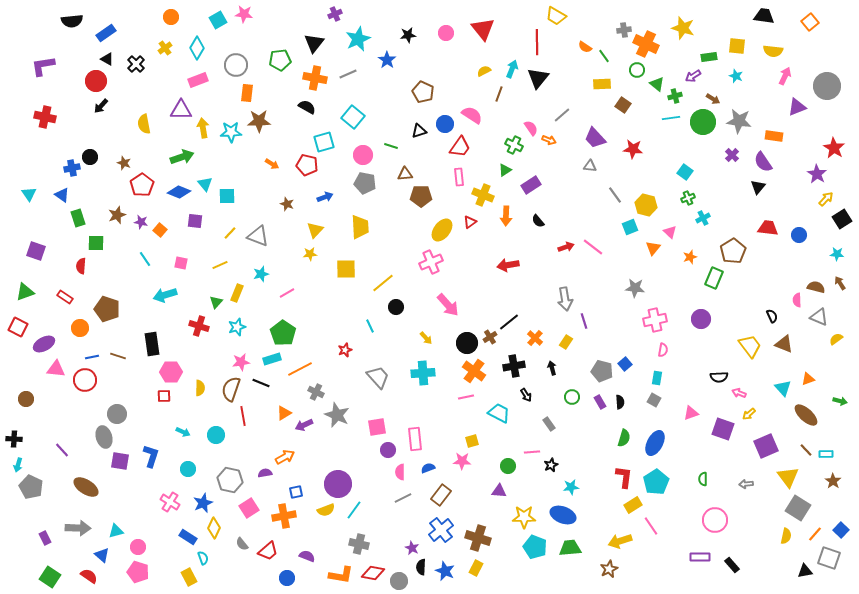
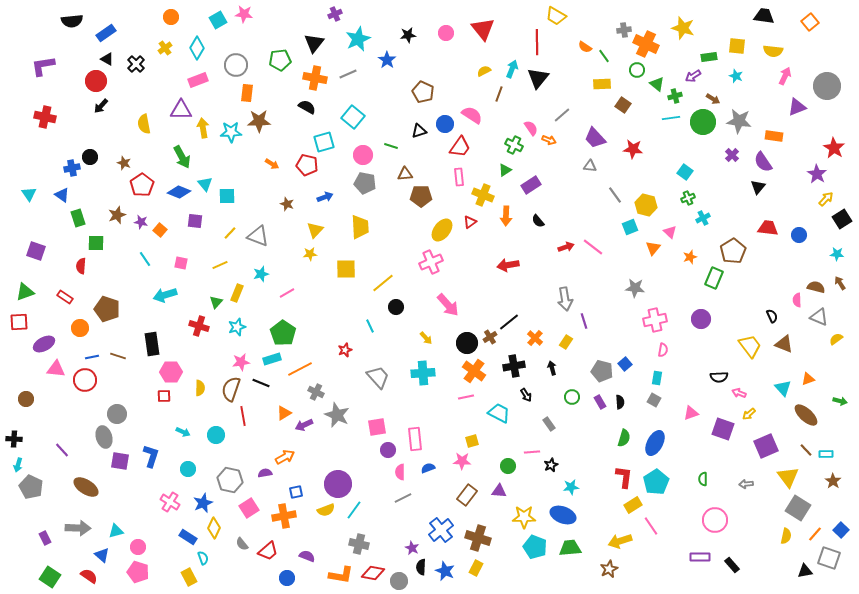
green arrow at (182, 157): rotated 80 degrees clockwise
red square at (18, 327): moved 1 px right, 5 px up; rotated 30 degrees counterclockwise
brown rectangle at (441, 495): moved 26 px right
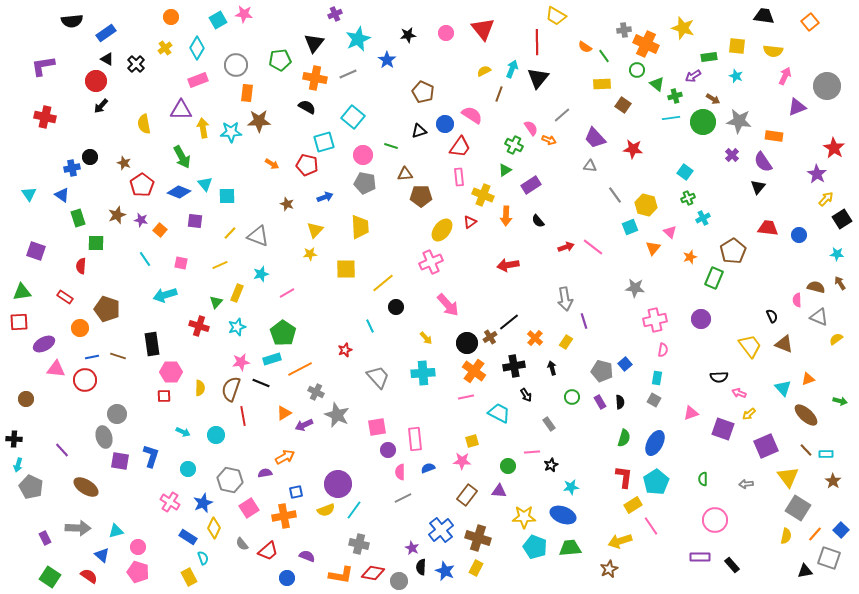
purple star at (141, 222): moved 2 px up
green triangle at (25, 292): moved 3 px left; rotated 12 degrees clockwise
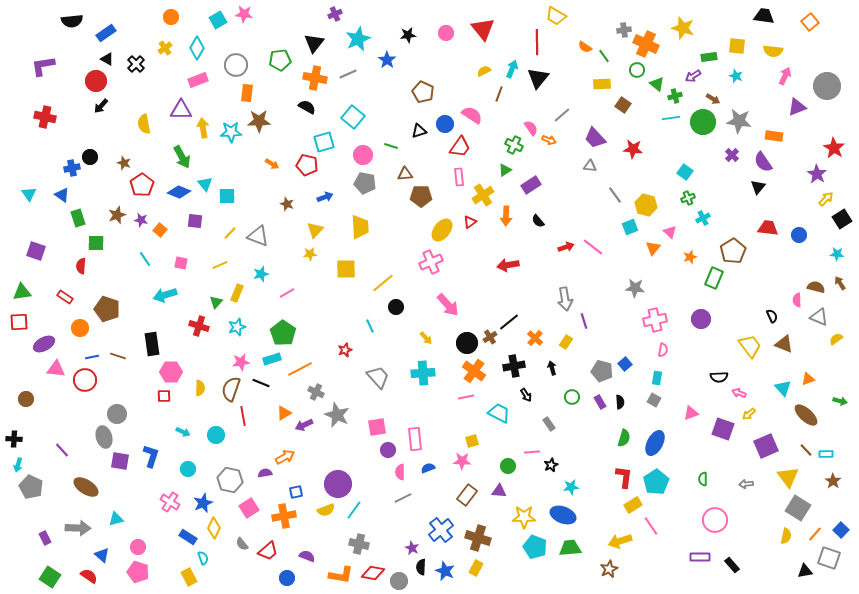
yellow cross at (483, 195): rotated 35 degrees clockwise
cyan triangle at (116, 531): moved 12 px up
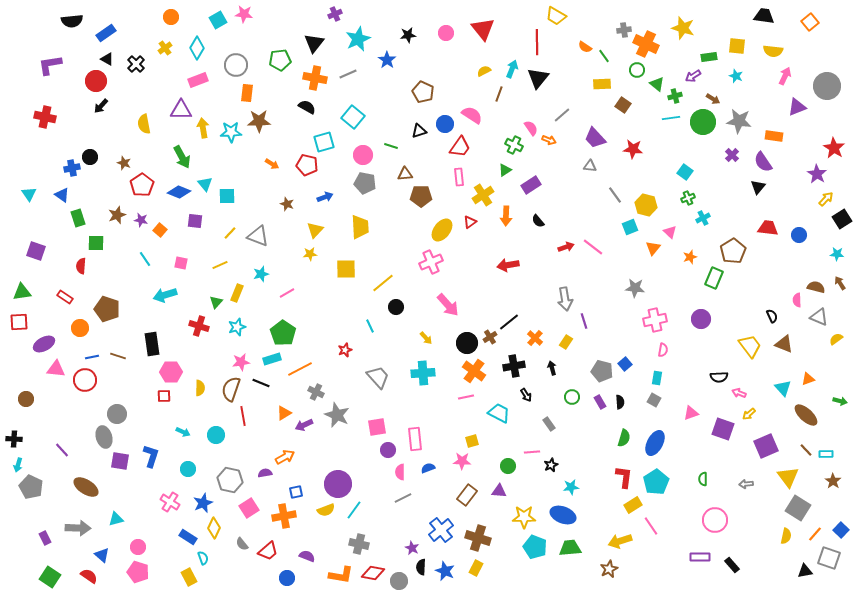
purple L-shape at (43, 66): moved 7 px right, 1 px up
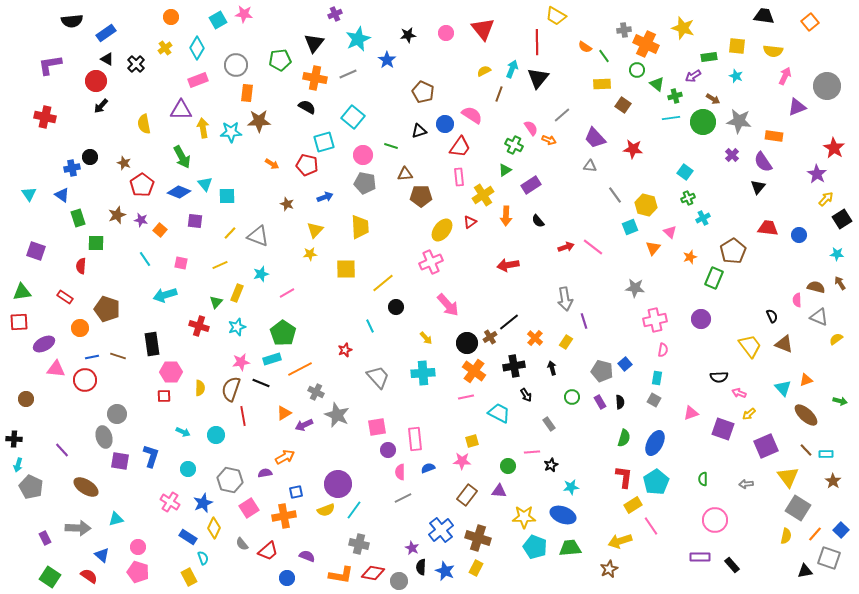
orange triangle at (808, 379): moved 2 px left, 1 px down
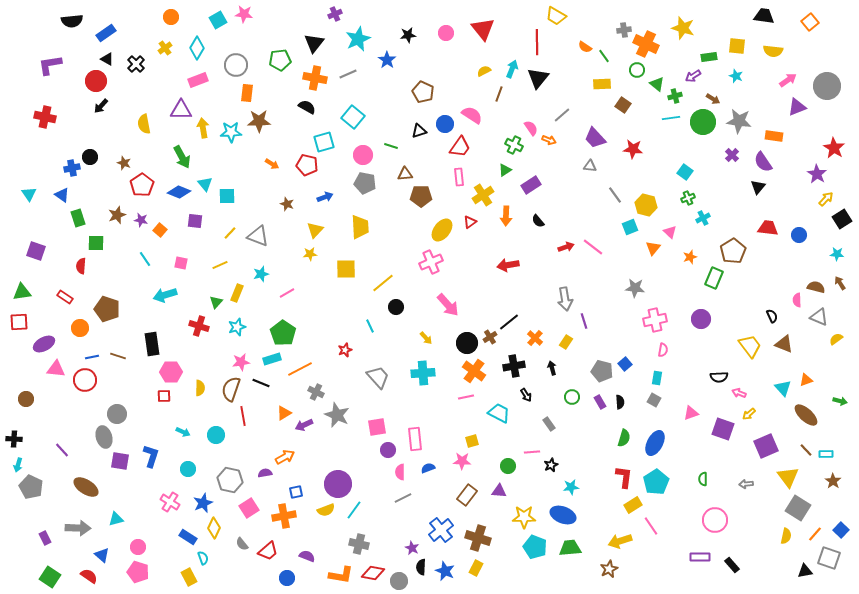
pink arrow at (785, 76): moved 3 px right, 4 px down; rotated 30 degrees clockwise
